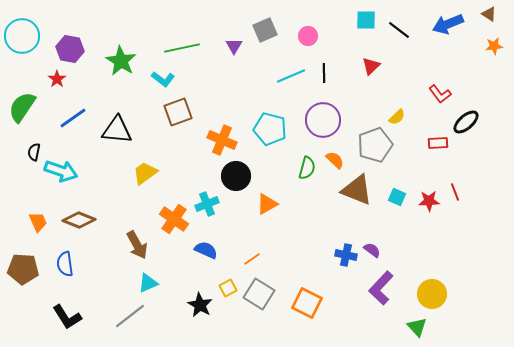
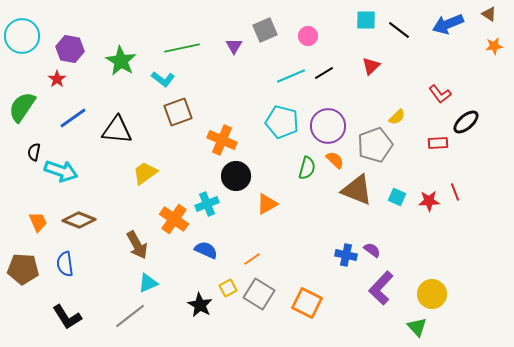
black line at (324, 73): rotated 60 degrees clockwise
purple circle at (323, 120): moved 5 px right, 6 px down
cyan pentagon at (270, 129): moved 12 px right, 7 px up
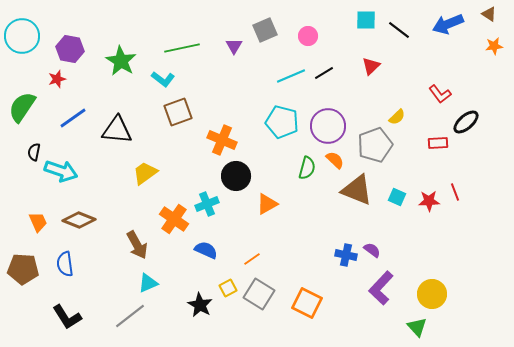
red star at (57, 79): rotated 18 degrees clockwise
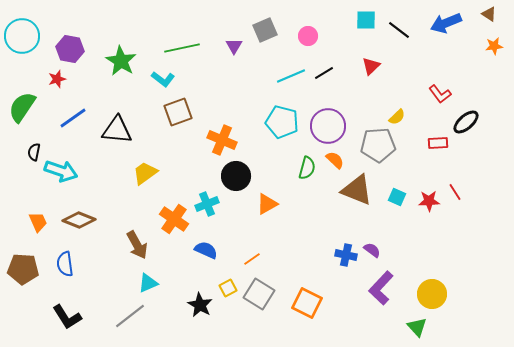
blue arrow at (448, 24): moved 2 px left, 1 px up
gray pentagon at (375, 145): moved 3 px right; rotated 16 degrees clockwise
red line at (455, 192): rotated 12 degrees counterclockwise
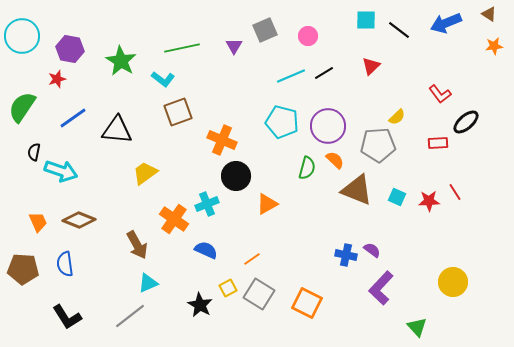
yellow circle at (432, 294): moved 21 px right, 12 px up
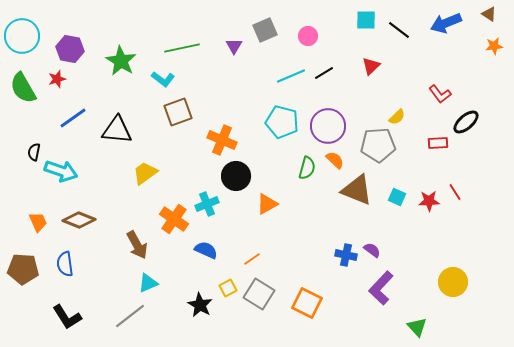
green semicircle at (22, 107): moved 1 px right, 19 px up; rotated 64 degrees counterclockwise
